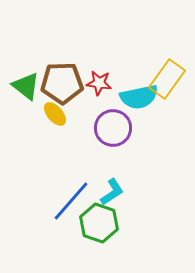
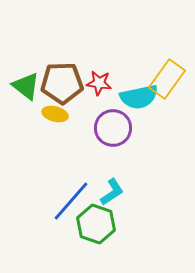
yellow ellipse: rotated 35 degrees counterclockwise
green hexagon: moved 3 px left, 1 px down
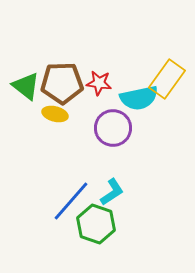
cyan semicircle: moved 1 px down
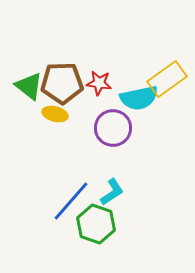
yellow rectangle: rotated 18 degrees clockwise
green triangle: moved 3 px right
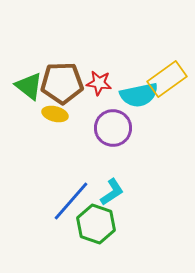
cyan semicircle: moved 3 px up
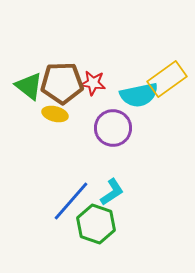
red star: moved 6 px left
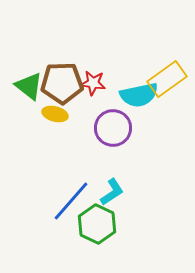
green hexagon: moved 1 px right; rotated 6 degrees clockwise
